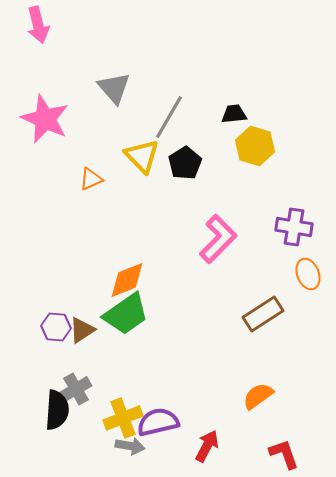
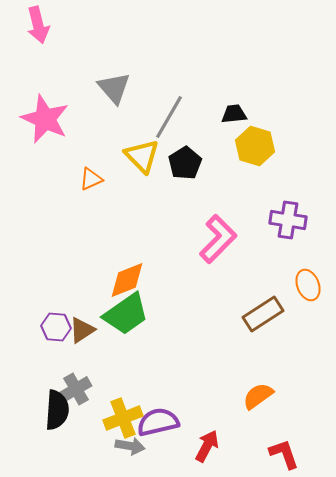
purple cross: moved 6 px left, 7 px up
orange ellipse: moved 11 px down
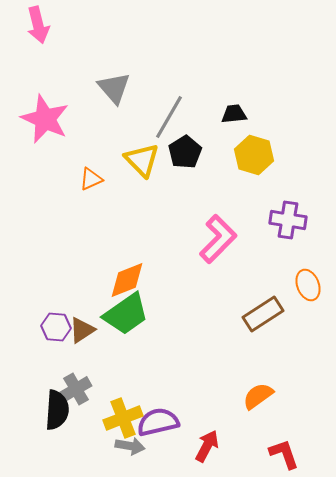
yellow hexagon: moved 1 px left, 9 px down
yellow triangle: moved 4 px down
black pentagon: moved 11 px up
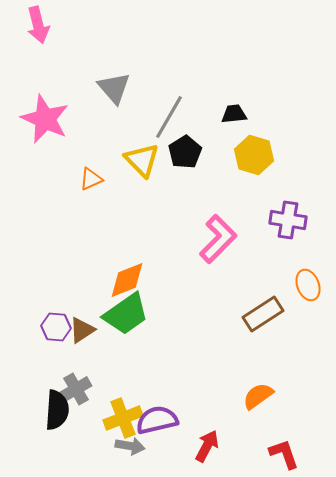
purple semicircle: moved 1 px left, 2 px up
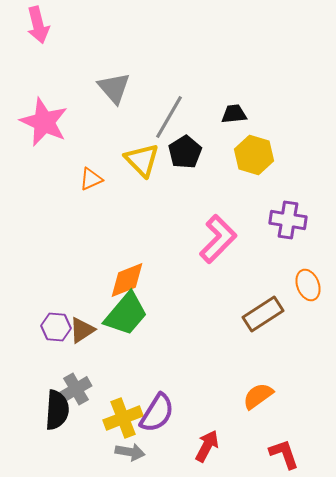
pink star: moved 1 px left, 3 px down
green trapezoid: rotated 15 degrees counterclockwise
purple semicircle: moved 7 px up; rotated 135 degrees clockwise
gray arrow: moved 6 px down
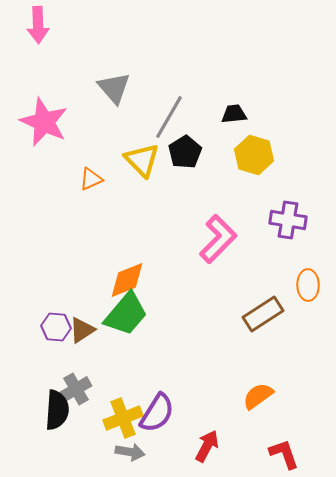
pink arrow: rotated 12 degrees clockwise
orange ellipse: rotated 20 degrees clockwise
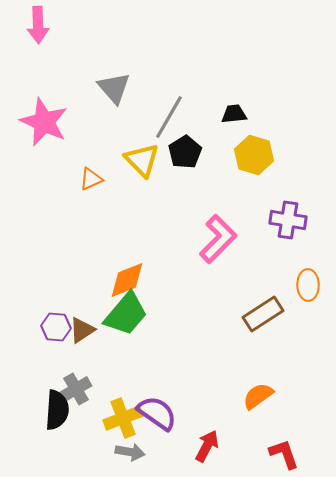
purple semicircle: rotated 87 degrees counterclockwise
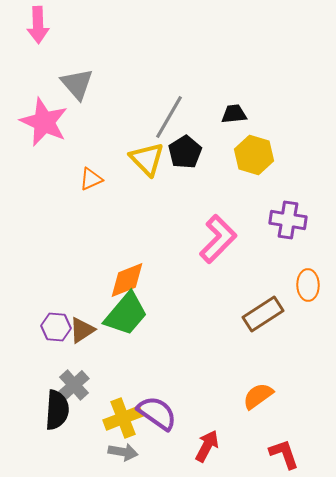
gray triangle: moved 37 px left, 4 px up
yellow triangle: moved 5 px right, 1 px up
gray cross: moved 2 px left, 4 px up; rotated 12 degrees counterclockwise
gray arrow: moved 7 px left
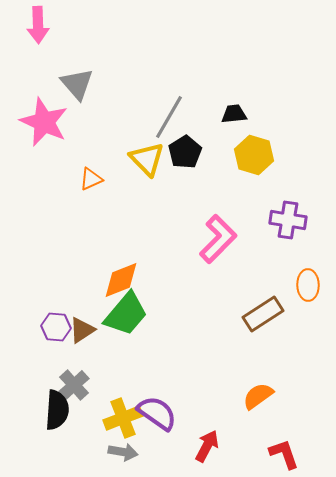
orange diamond: moved 6 px left
